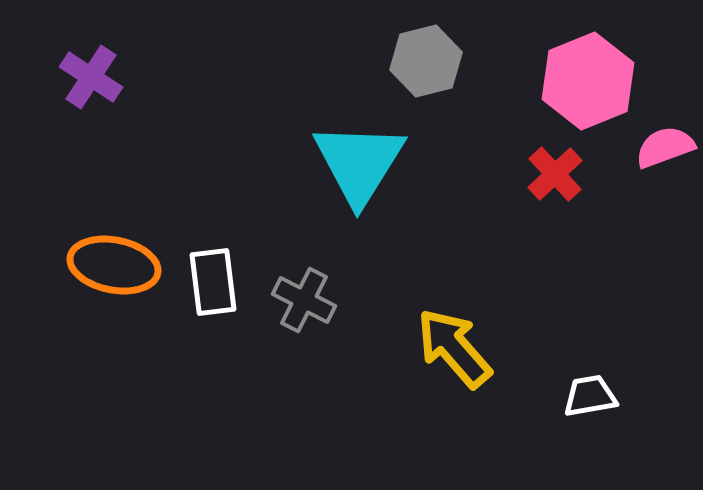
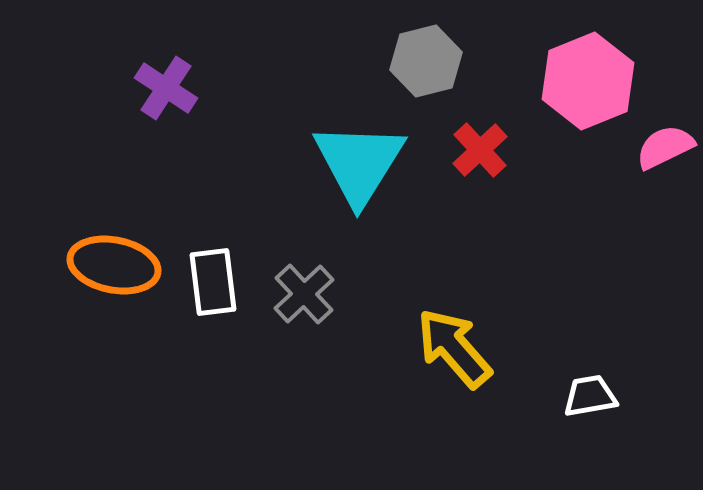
purple cross: moved 75 px right, 11 px down
pink semicircle: rotated 6 degrees counterclockwise
red cross: moved 75 px left, 24 px up
gray cross: moved 6 px up; rotated 20 degrees clockwise
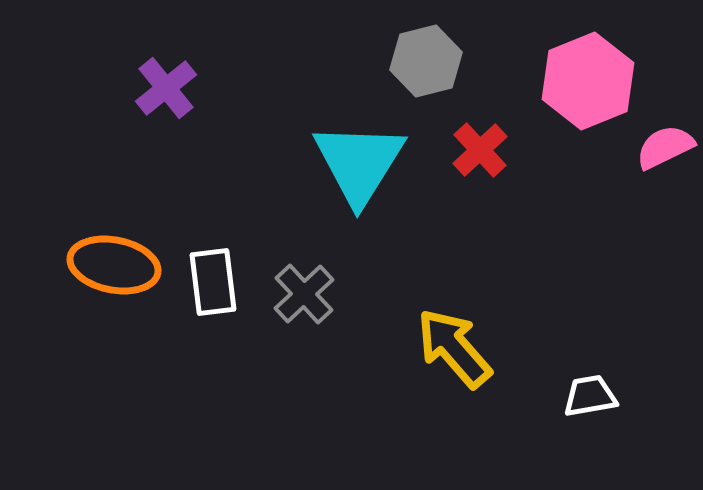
purple cross: rotated 18 degrees clockwise
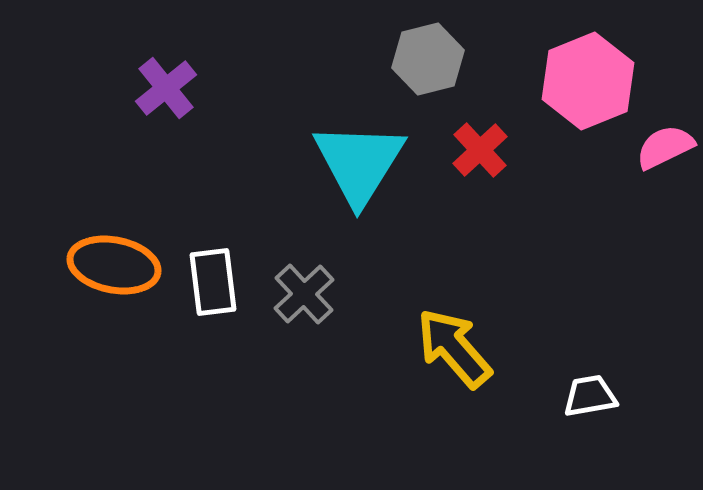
gray hexagon: moved 2 px right, 2 px up
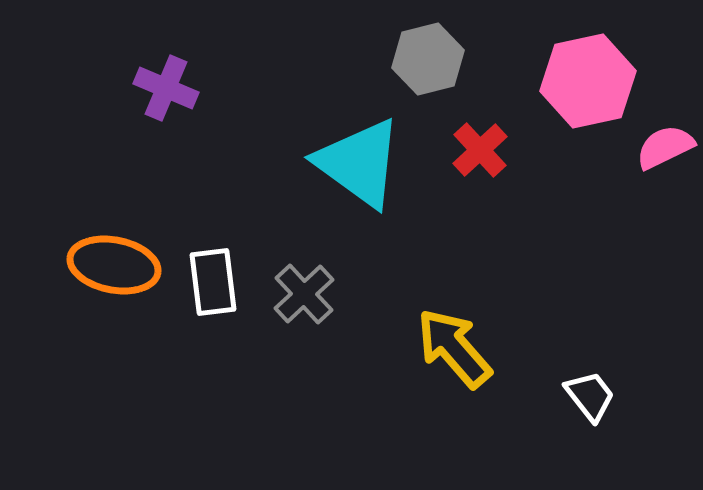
pink hexagon: rotated 10 degrees clockwise
purple cross: rotated 28 degrees counterclockwise
cyan triangle: rotated 26 degrees counterclockwise
white trapezoid: rotated 62 degrees clockwise
